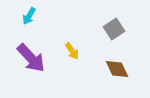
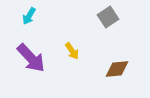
gray square: moved 6 px left, 12 px up
brown diamond: rotated 70 degrees counterclockwise
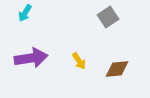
cyan arrow: moved 4 px left, 3 px up
yellow arrow: moved 7 px right, 10 px down
purple arrow: rotated 56 degrees counterclockwise
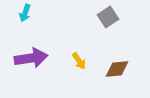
cyan arrow: rotated 12 degrees counterclockwise
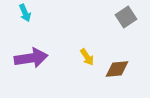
cyan arrow: rotated 42 degrees counterclockwise
gray square: moved 18 px right
yellow arrow: moved 8 px right, 4 px up
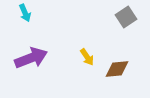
purple arrow: rotated 12 degrees counterclockwise
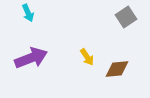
cyan arrow: moved 3 px right
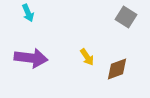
gray square: rotated 25 degrees counterclockwise
purple arrow: rotated 28 degrees clockwise
brown diamond: rotated 15 degrees counterclockwise
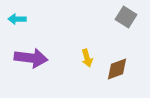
cyan arrow: moved 11 px left, 6 px down; rotated 114 degrees clockwise
yellow arrow: moved 1 px down; rotated 18 degrees clockwise
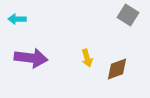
gray square: moved 2 px right, 2 px up
